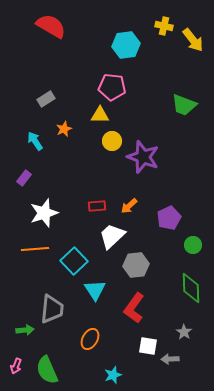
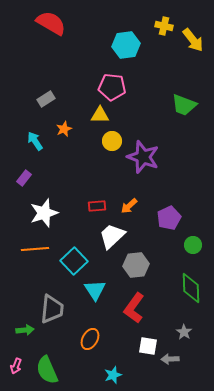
red semicircle: moved 3 px up
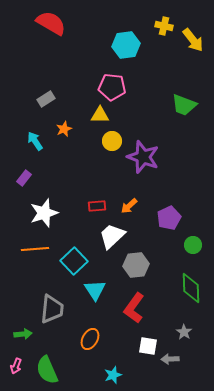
green arrow: moved 2 px left, 4 px down
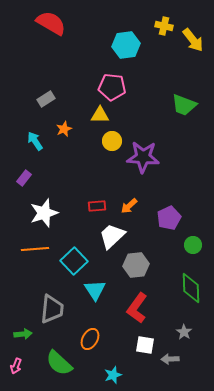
purple star: rotated 16 degrees counterclockwise
red L-shape: moved 3 px right
white square: moved 3 px left, 1 px up
green semicircle: moved 12 px right, 7 px up; rotated 24 degrees counterclockwise
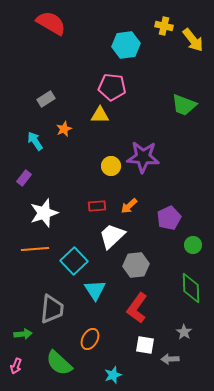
yellow circle: moved 1 px left, 25 px down
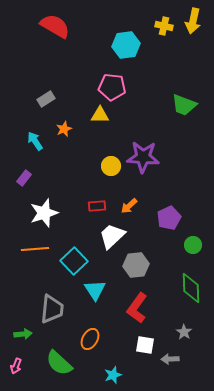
red semicircle: moved 4 px right, 3 px down
yellow arrow: moved 19 px up; rotated 50 degrees clockwise
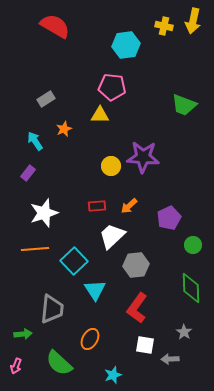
purple rectangle: moved 4 px right, 5 px up
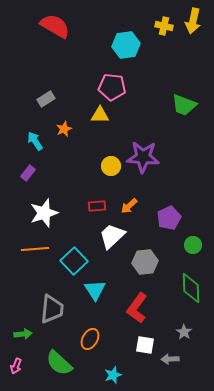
gray hexagon: moved 9 px right, 3 px up
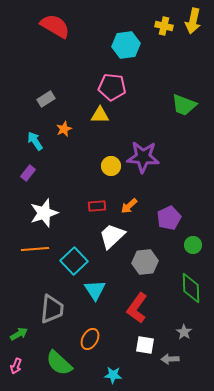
green arrow: moved 4 px left; rotated 24 degrees counterclockwise
cyan star: rotated 24 degrees clockwise
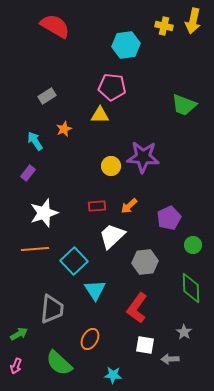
gray rectangle: moved 1 px right, 3 px up
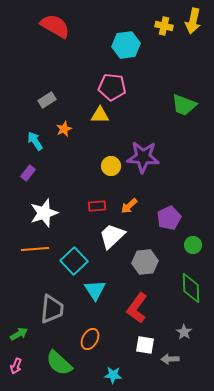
gray rectangle: moved 4 px down
